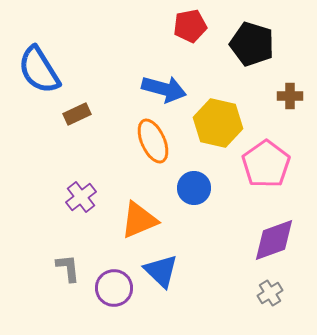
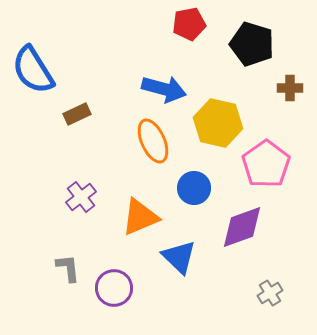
red pentagon: moved 1 px left, 2 px up
blue semicircle: moved 6 px left
brown cross: moved 8 px up
orange triangle: moved 1 px right, 3 px up
purple diamond: moved 32 px left, 13 px up
blue triangle: moved 18 px right, 14 px up
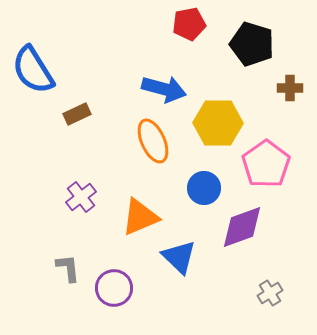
yellow hexagon: rotated 12 degrees counterclockwise
blue circle: moved 10 px right
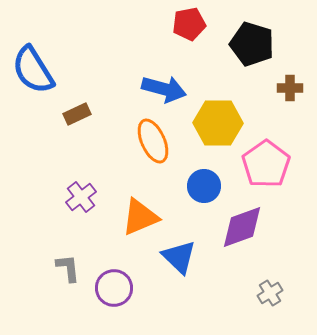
blue circle: moved 2 px up
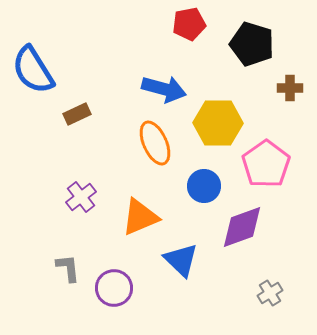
orange ellipse: moved 2 px right, 2 px down
blue triangle: moved 2 px right, 3 px down
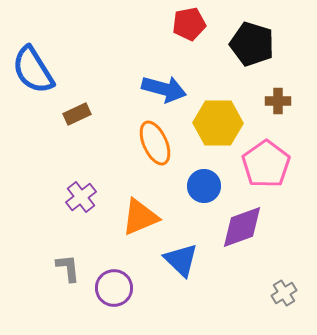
brown cross: moved 12 px left, 13 px down
gray cross: moved 14 px right
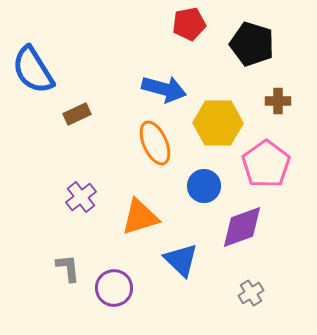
orange triangle: rotated 6 degrees clockwise
gray cross: moved 33 px left
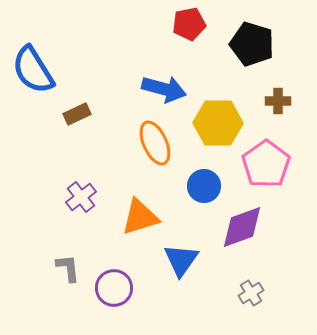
blue triangle: rotated 21 degrees clockwise
